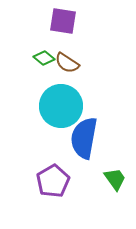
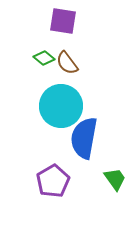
brown semicircle: rotated 20 degrees clockwise
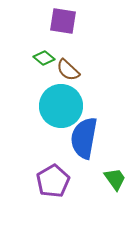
brown semicircle: moved 1 px right, 7 px down; rotated 10 degrees counterclockwise
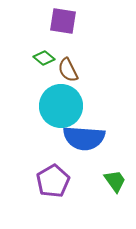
brown semicircle: rotated 20 degrees clockwise
blue semicircle: rotated 96 degrees counterclockwise
green trapezoid: moved 2 px down
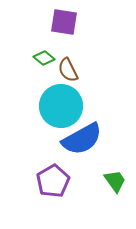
purple square: moved 1 px right, 1 px down
blue semicircle: moved 2 px left, 1 px down; rotated 33 degrees counterclockwise
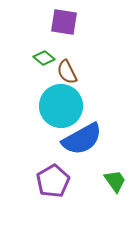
brown semicircle: moved 1 px left, 2 px down
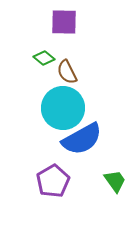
purple square: rotated 8 degrees counterclockwise
cyan circle: moved 2 px right, 2 px down
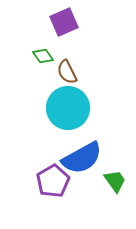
purple square: rotated 24 degrees counterclockwise
green diamond: moved 1 px left, 2 px up; rotated 15 degrees clockwise
cyan circle: moved 5 px right
blue semicircle: moved 19 px down
